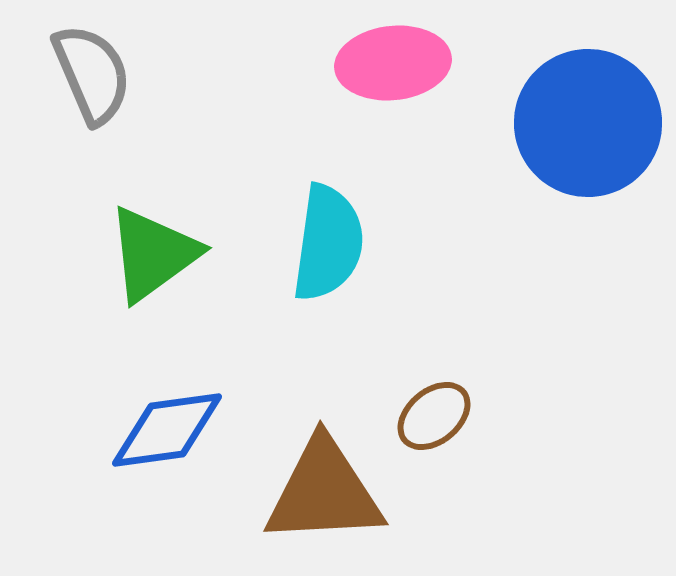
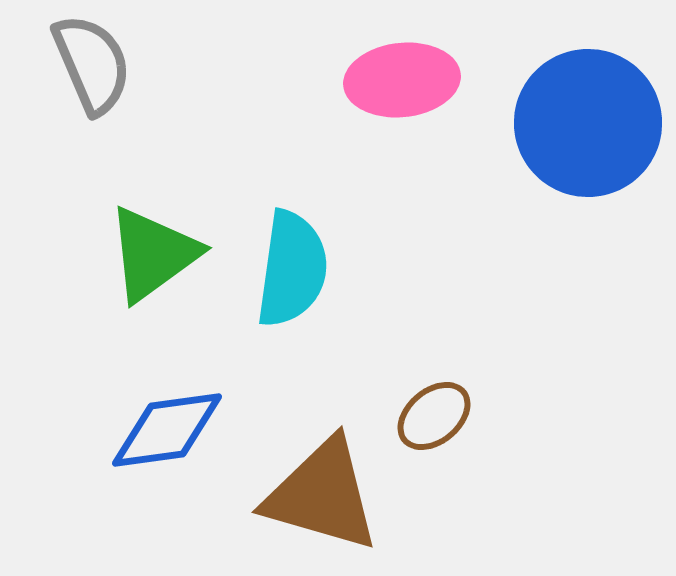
pink ellipse: moved 9 px right, 17 px down
gray semicircle: moved 10 px up
cyan semicircle: moved 36 px left, 26 px down
brown triangle: moved 2 px left, 3 px down; rotated 19 degrees clockwise
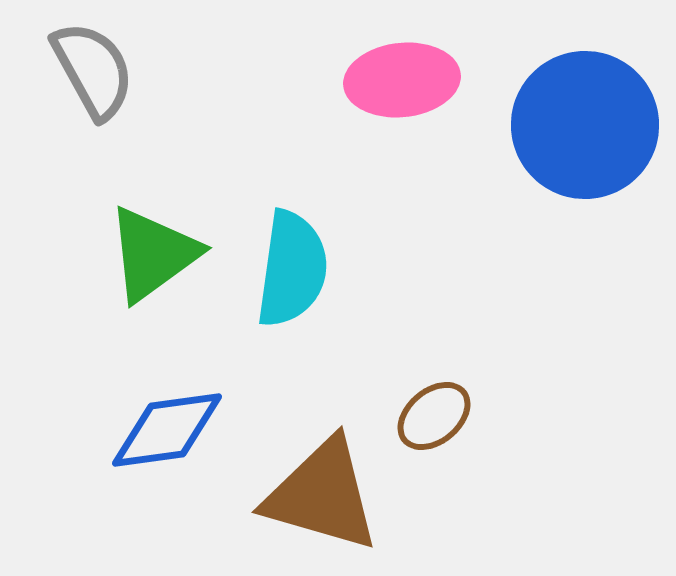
gray semicircle: moved 1 px right, 6 px down; rotated 6 degrees counterclockwise
blue circle: moved 3 px left, 2 px down
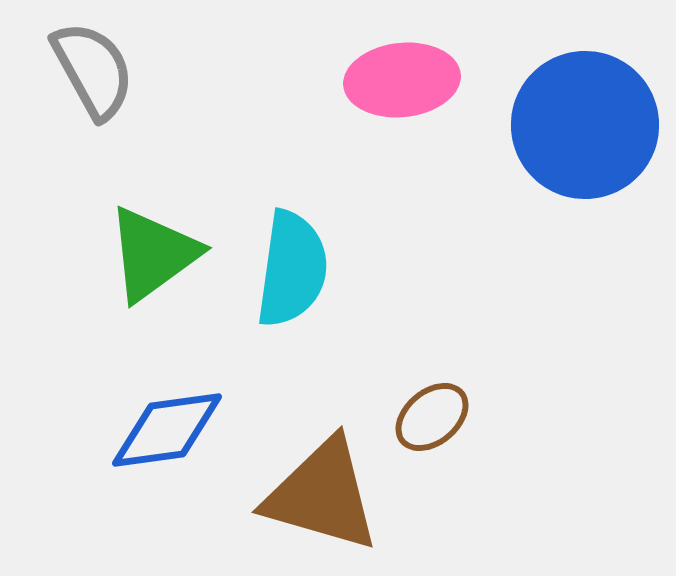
brown ellipse: moved 2 px left, 1 px down
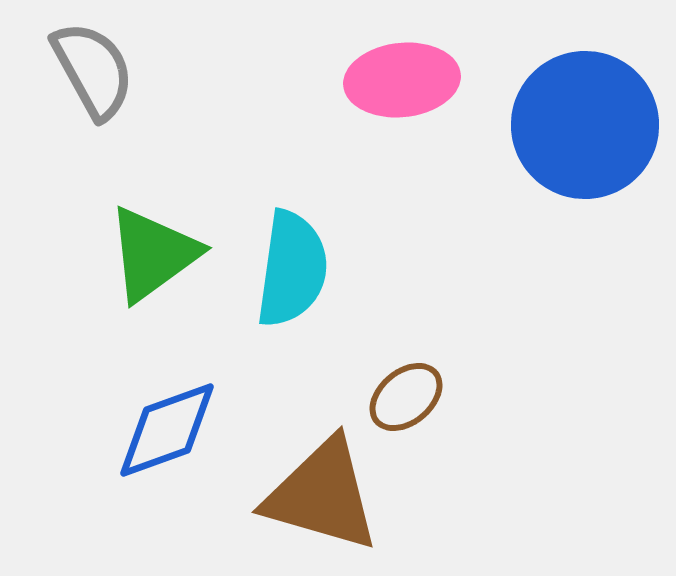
brown ellipse: moved 26 px left, 20 px up
blue diamond: rotated 12 degrees counterclockwise
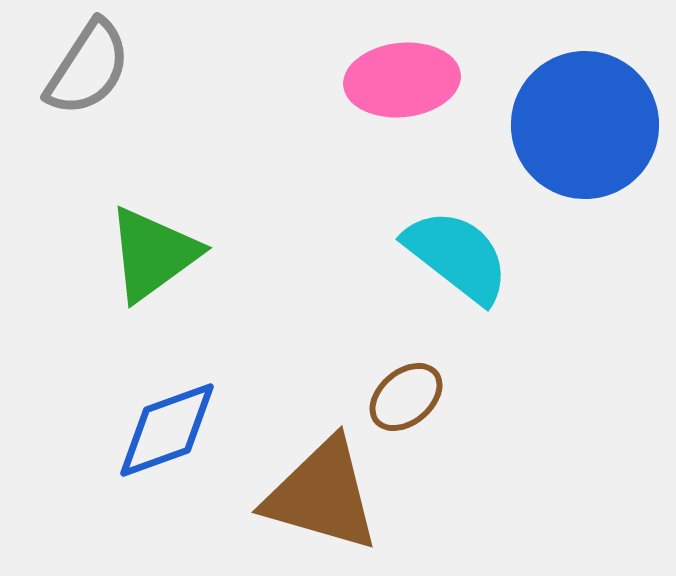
gray semicircle: moved 5 px left, 2 px up; rotated 62 degrees clockwise
cyan semicircle: moved 165 px right, 13 px up; rotated 60 degrees counterclockwise
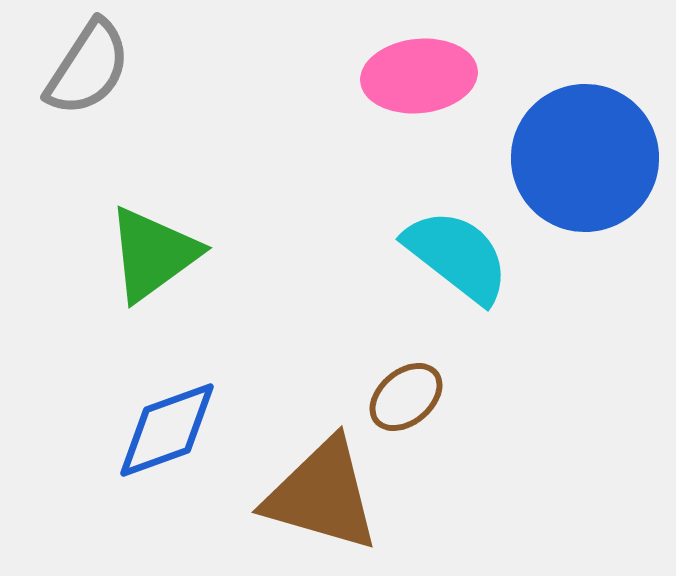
pink ellipse: moved 17 px right, 4 px up
blue circle: moved 33 px down
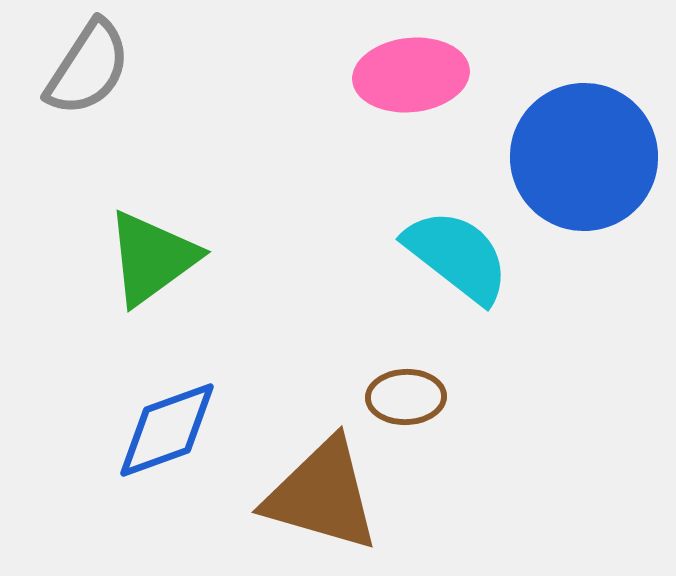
pink ellipse: moved 8 px left, 1 px up
blue circle: moved 1 px left, 1 px up
green triangle: moved 1 px left, 4 px down
brown ellipse: rotated 38 degrees clockwise
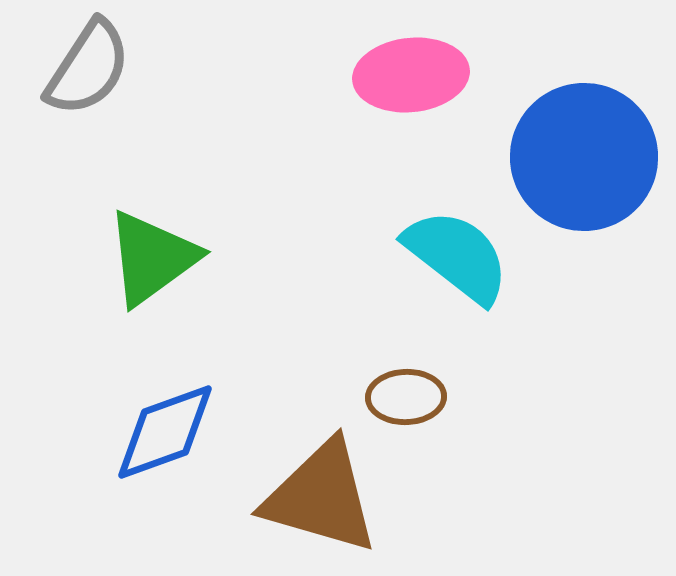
blue diamond: moved 2 px left, 2 px down
brown triangle: moved 1 px left, 2 px down
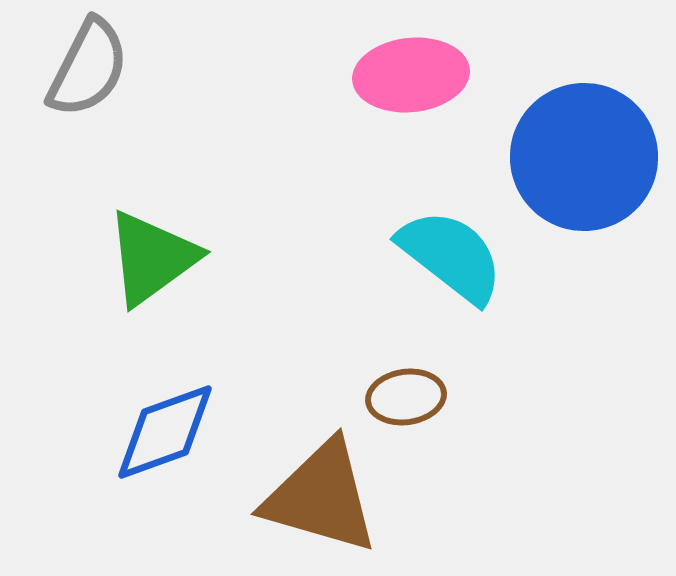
gray semicircle: rotated 6 degrees counterclockwise
cyan semicircle: moved 6 px left
brown ellipse: rotated 6 degrees counterclockwise
